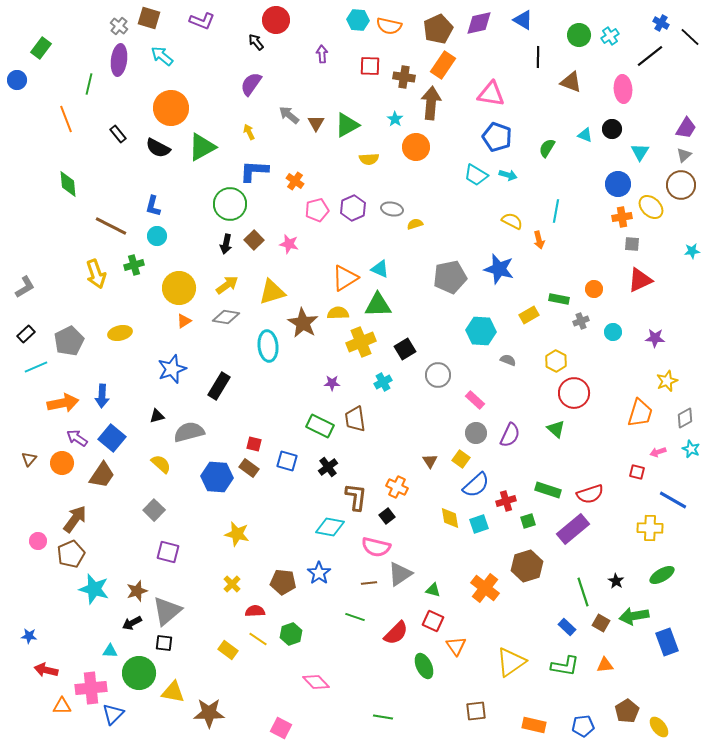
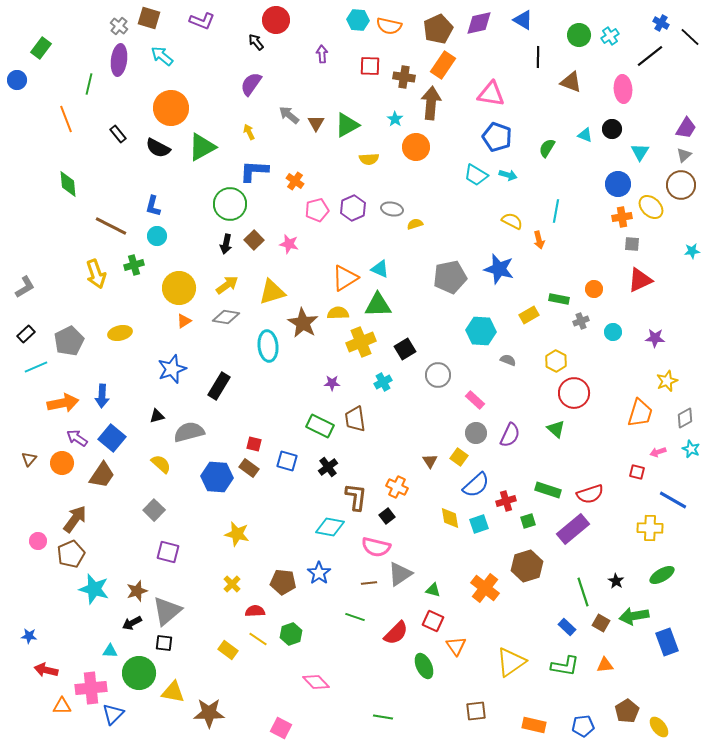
yellow square at (461, 459): moved 2 px left, 2 px up
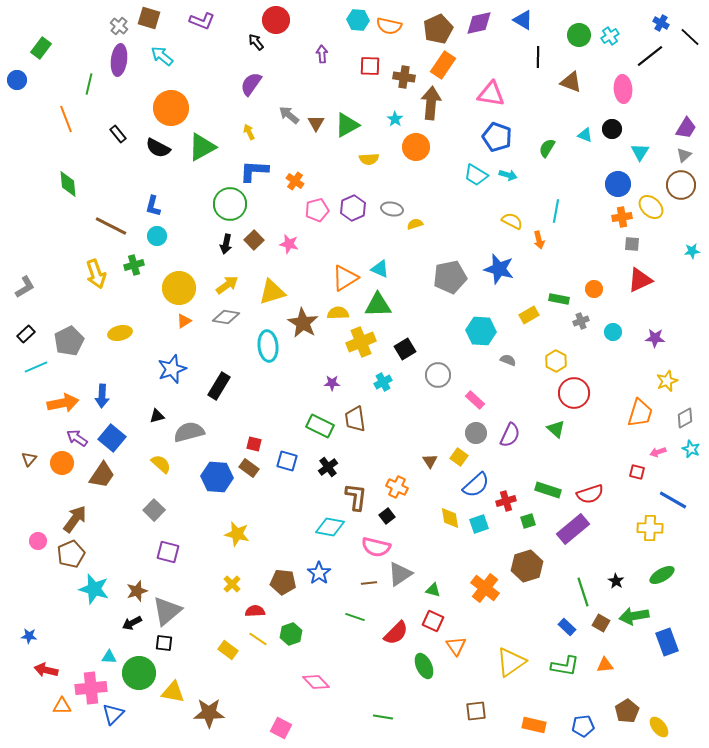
cyan triangle at (110, 651): moved 1 px left, 6 px down
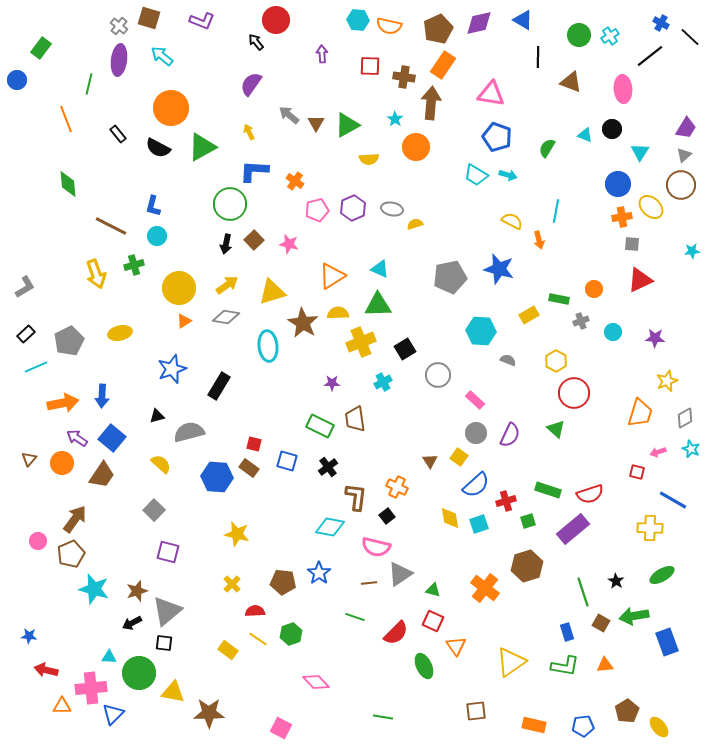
orange triangle at (345, 278): moved 13 px left, 2 px up
blue rectangle at (567, 627): moved 5 px down; rotated 30 degrees clockwise
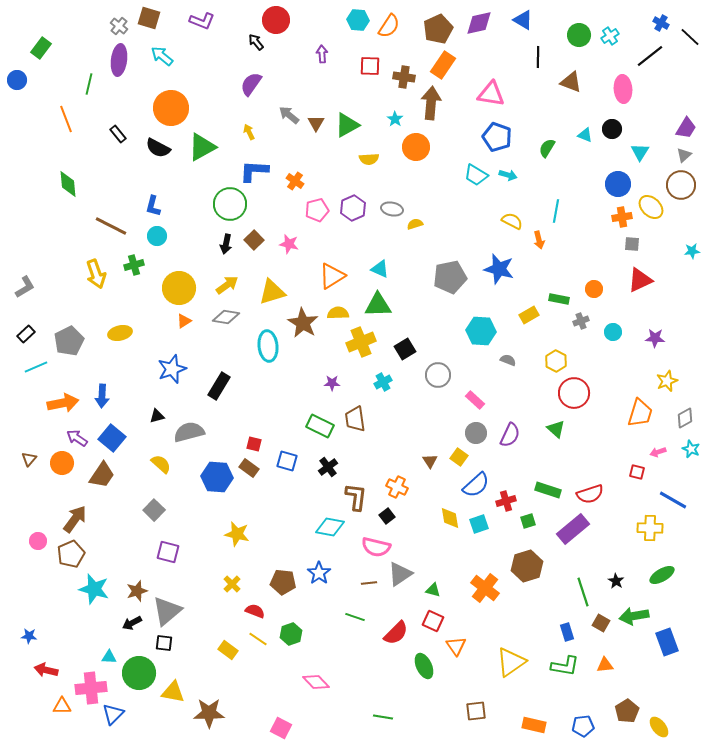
orange semicircle at (389, 26): rotated 70 degrees counterclockwise
red semicircle at (255, 611): rotated 24 degrees clockwise
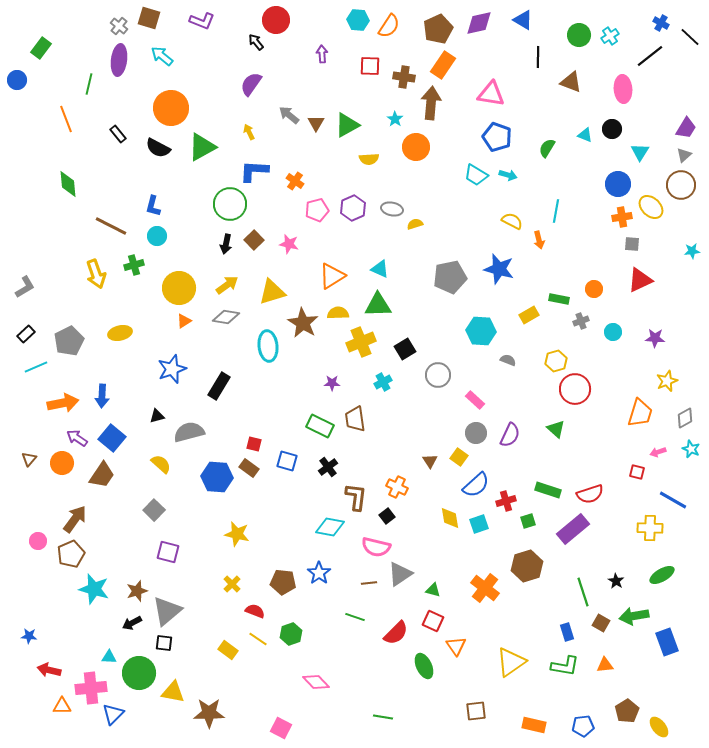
yellow hexagon at (556, 361): rotated 15 degrees clockwise
red circle at (574, 393): moved 1 px right, 4 px up
red arrow at (46, 670): moved 3 px right
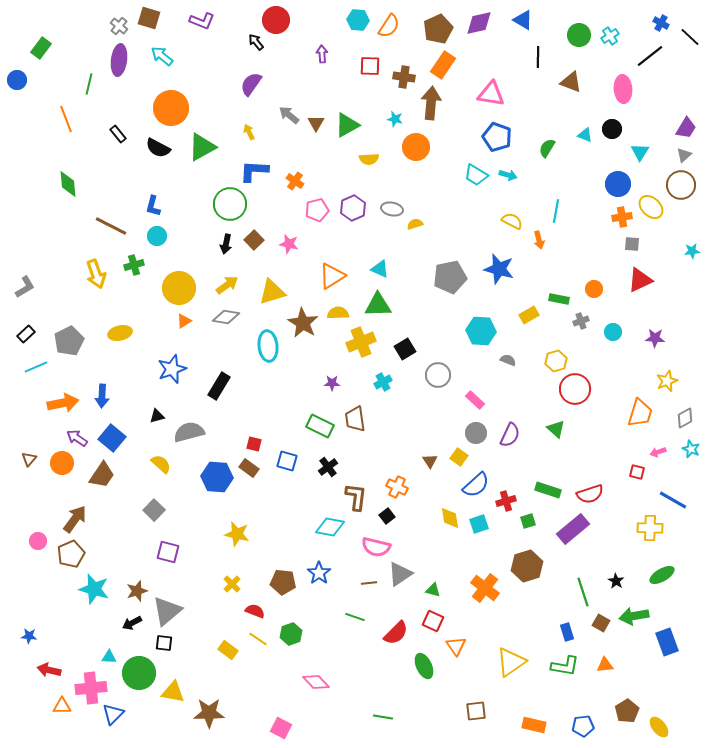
cyan star at (395, 119): rotated 21 degrees counterclockwise
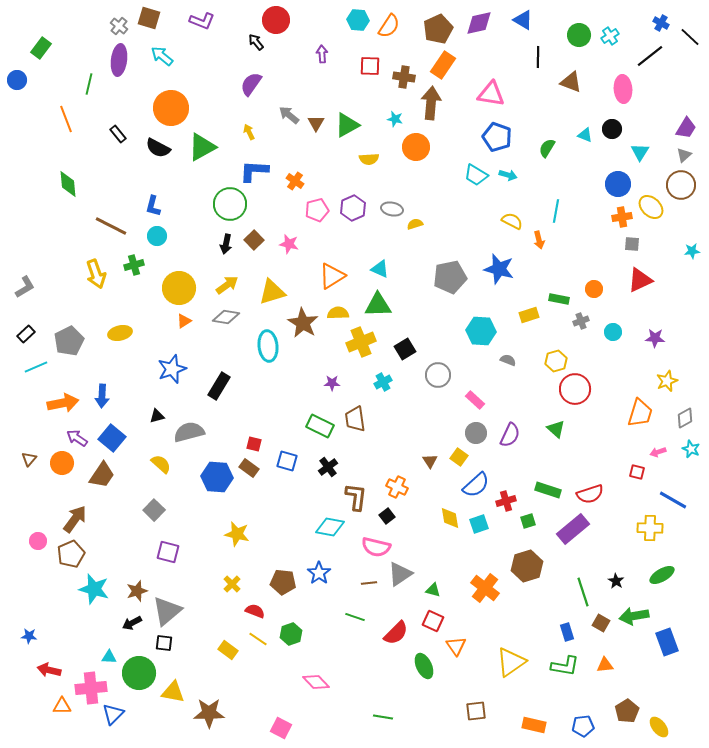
yellow rectangle at (529, 315): rotated 12 degrees clockwise
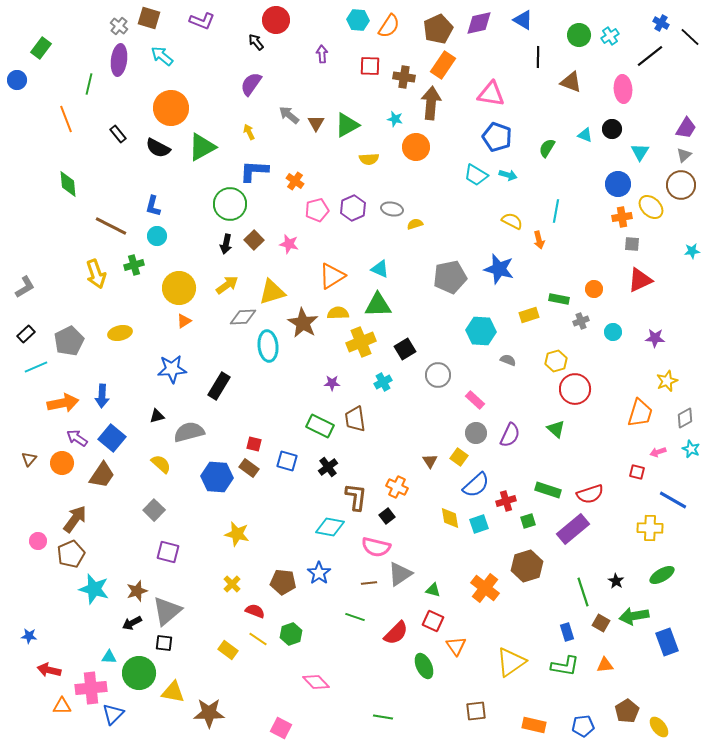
gray diamond at (226, 317): moved 17 px right; rotated 12 degrees counterclockwise
blue star at (172, 369): rotated 16 degrees clockwise
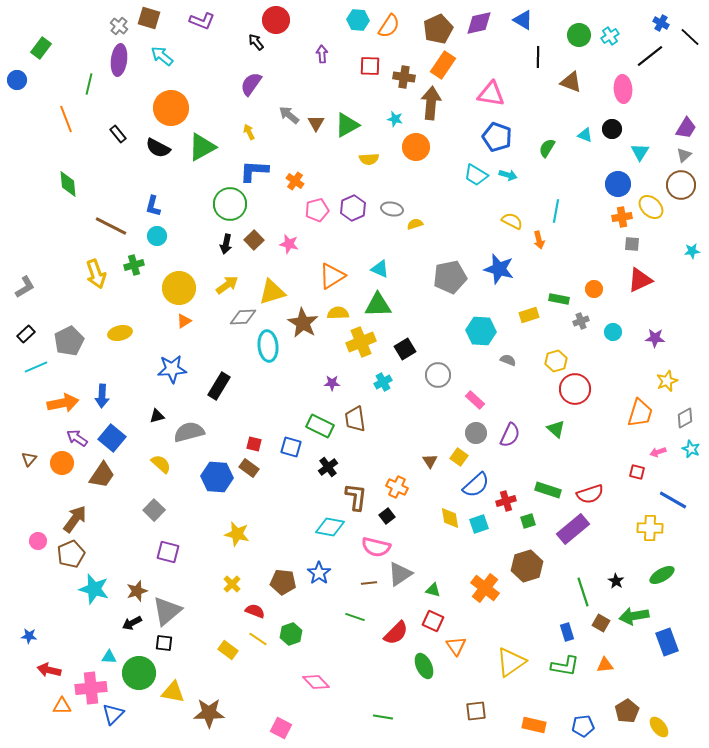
blue square at (287, 461): moved 4 px right, 14 px up
